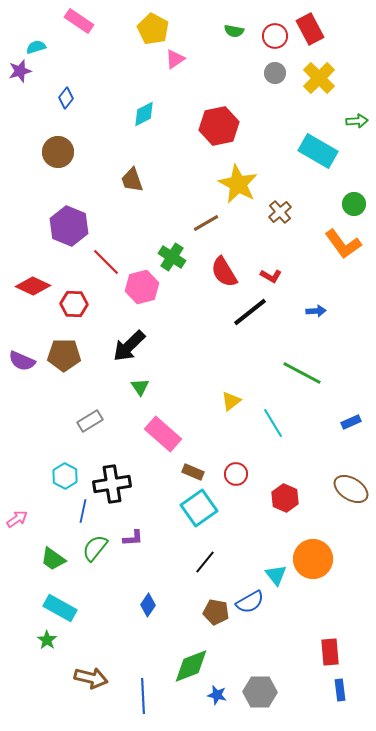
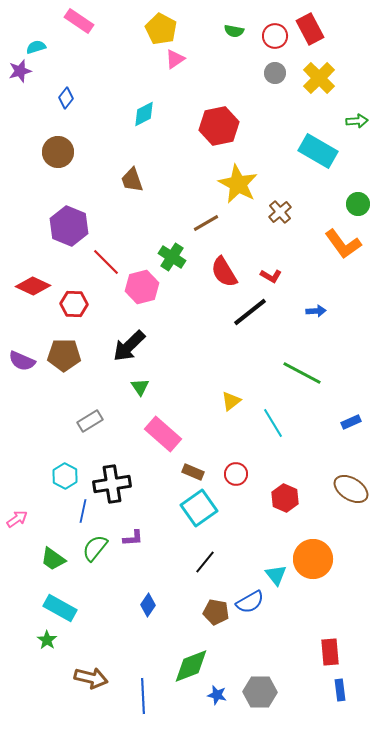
yellow pentagon at (153, 29): moved 8 px right
green circle at (354, 204): moved 4 px right
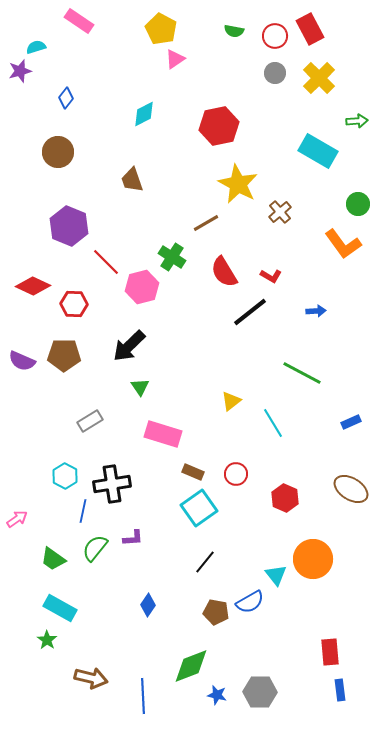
pink rectangle at (163, 434): rotated 24 degrees counterclockwise
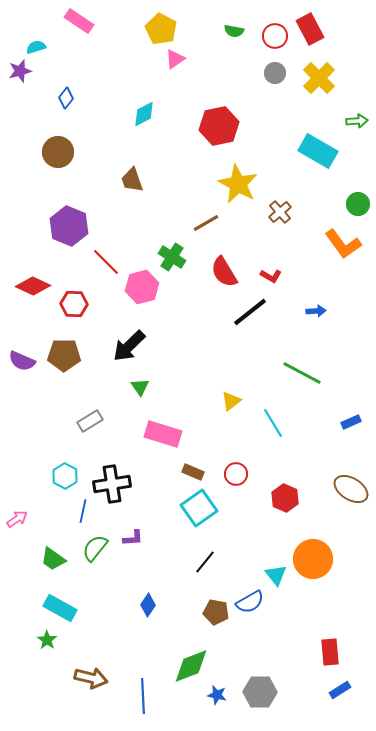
blue rectangle at (340, 690): rotated 65 degrees clockwise
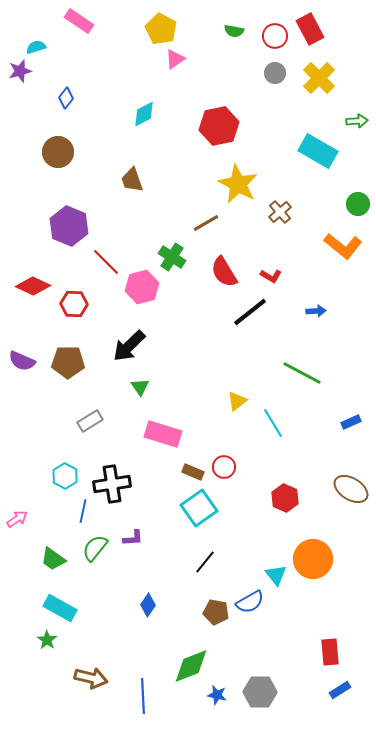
orange L-shape at (343, 244): moved 2 px down; rotated 15 degrees counterclockwise
brown pentagon at (64, 355): moved 4 px right, 7 px down
yellow triangle at (231, 401): moved 6 px right
red circle at (236, 474): moved 12 px left, 7 px up
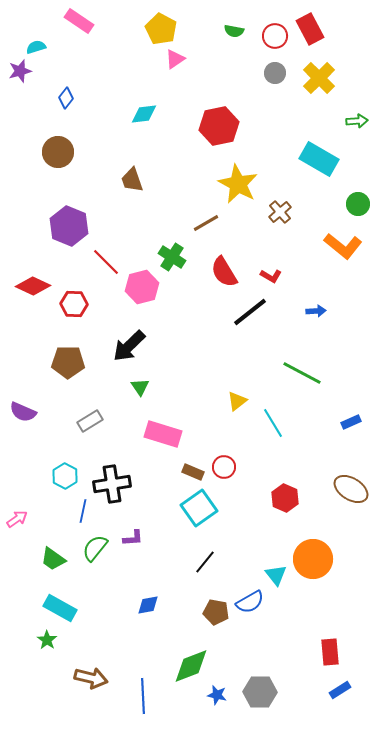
cyan diamond at (144, 114): rotated 20 degrees clockwise
cyan rectangle at (318, 151): moved 1 px right, 8 px down
purple semicircle at (22, 361): moved 1 px right, 51 px down
blue diamond at (148, 605): rotated 45 degrees clockwise
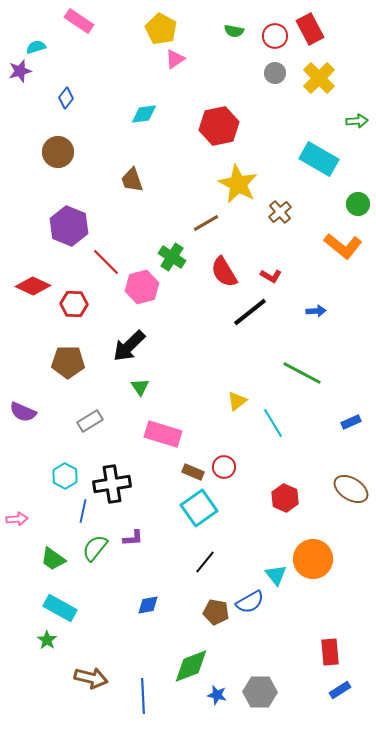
pink arrow at (17, 519): rotated 30 degrees clockwise
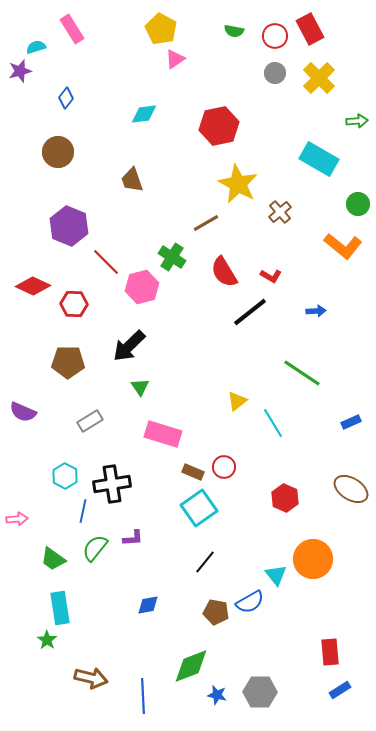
pink rectangle at (79, 21): moved 7 px left, 8 px down; rotated 24 degrees clockwise
green line at (302, 373): rotated 6 degrees clockwise
cyan rectangle at (60, 608): rotated 52 degrees clockwise
